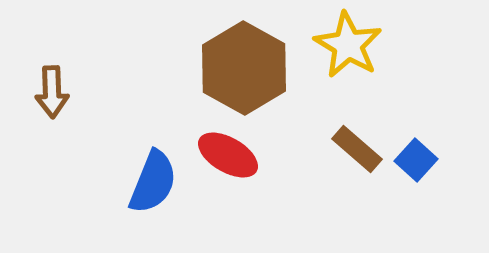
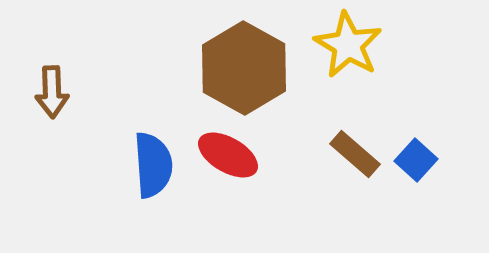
brown rectangle: moved 2 px left, 5 px down
blue semicircle: moved 17 px up; rotated 26 degrees counterclockwise
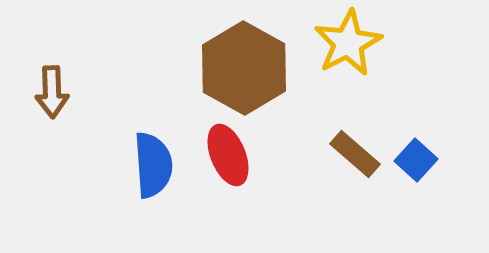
yellow star: moved 2 px up; rotated 14 degrees clockwise
red ellipse: rotated 38 degrees clockwise
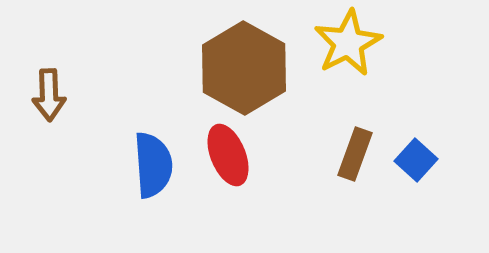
brown arrow: moved 3 px left, 3 px down
brown rectangle: rotated 69 degrees clockwise
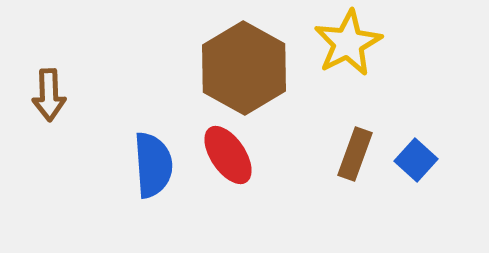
red ellipse: rotated 12 degrees counterclockwise
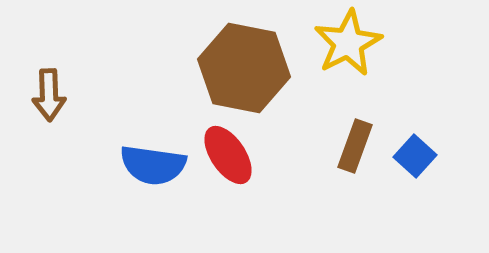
brown hexagon: rotated 18 degrees counterclockwise
brown rectangle: moved 8 px up
blue square: moved 1 px left, 4 px up
blue semicircle: rotated 102 degrees clockwise
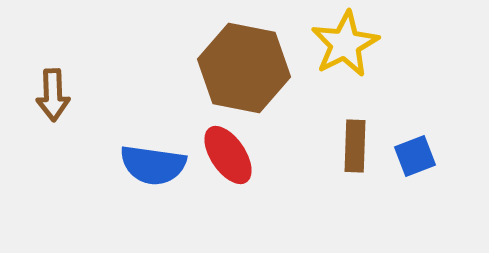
yellow star: moved 3 px left, 1 px down
brown arrow: moved 4 px right
brown rectangle: rotated 18 degrees counterclockwise
blue square: rotated 27 degrees clockwise
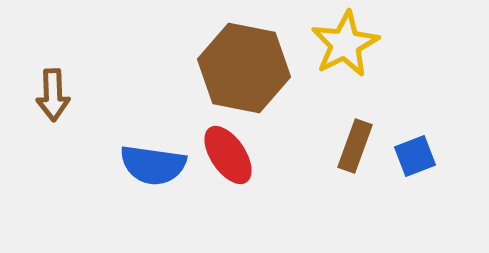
brown rectangle: rotated 18 degrees clockwise
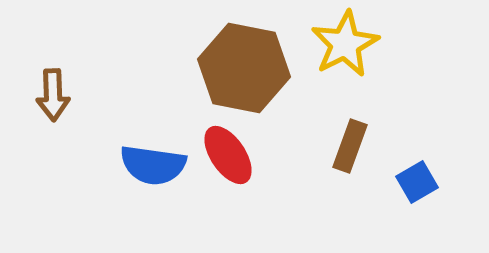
brown rectangle: moved 5 px left
blue square: moved 2 px right, 26 px down; rotated 9 degrees counterclockwise
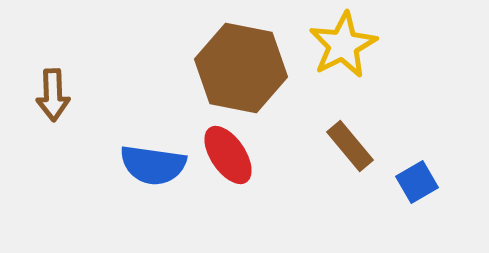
yellow star: moved 2 px left, 1 px down
brown hexagon: moved 3 px left
brown rectangle: rotated 60 degrees counterclockwise
